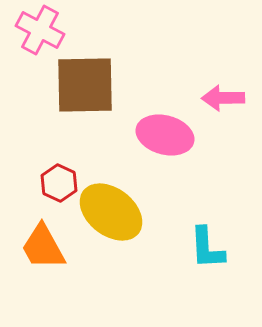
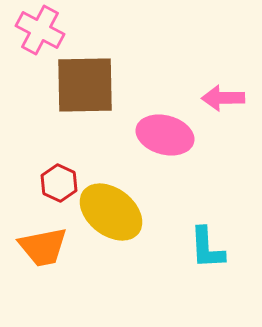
orange trapezoid: rotated 72 degrees counterclockwise
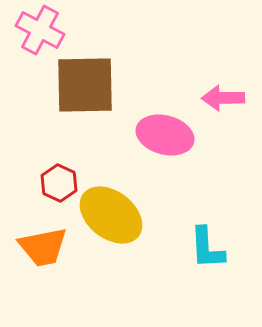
yellow ellipse: moved 3 px down
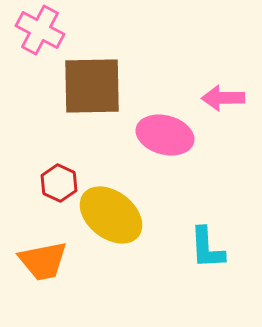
brown square: moved 7 px right, 1 px down
orange trapezoid: moved 14 px down
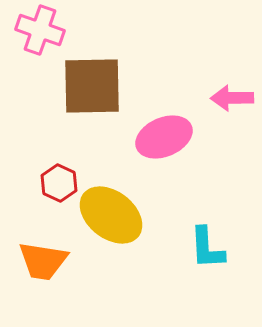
pink cross: rotated 9 degrees counterclockwise
pink arrow: moved 9 px right
pink ellipse: moved 1 px left, 2 px down; rotated 38 degrees counterclockwise
orange trapezoid: rotated 20 degrees clockwise
